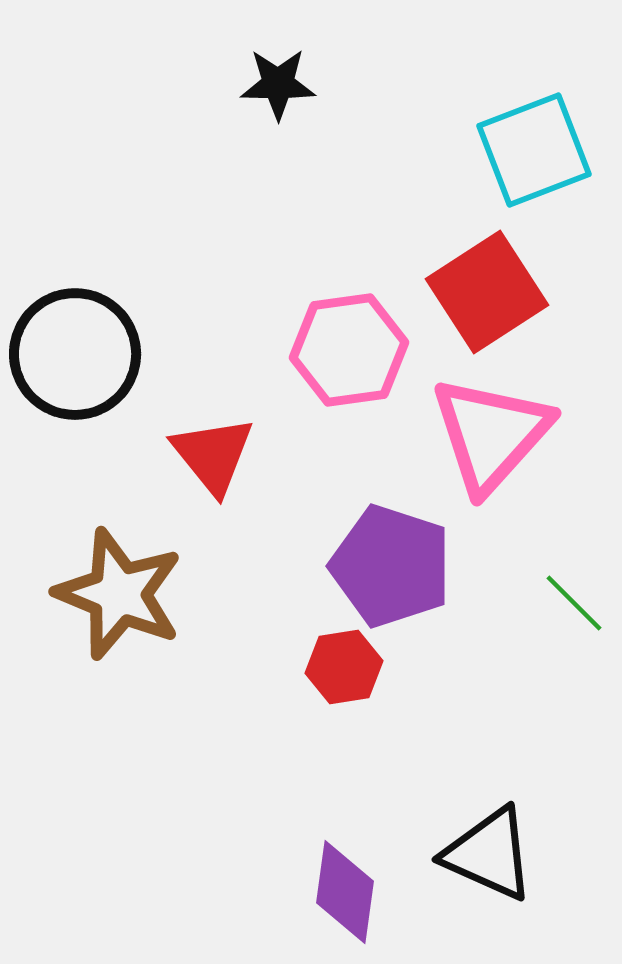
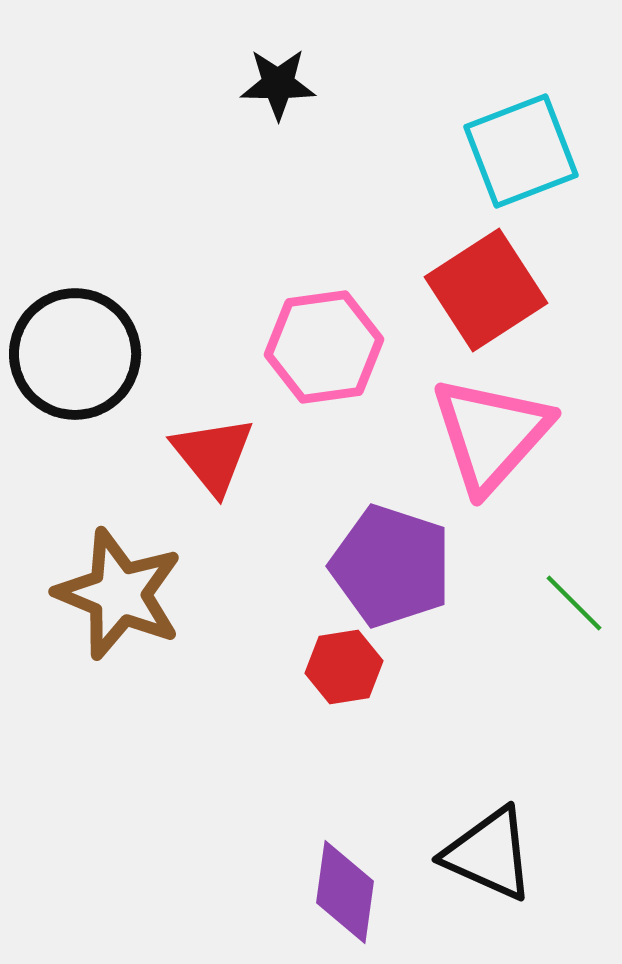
cyan square: moved 13 px left, 1 px down
red square: moved 1 px left, 2 px up
pink hexagon: moved 25 px left, 3 px up
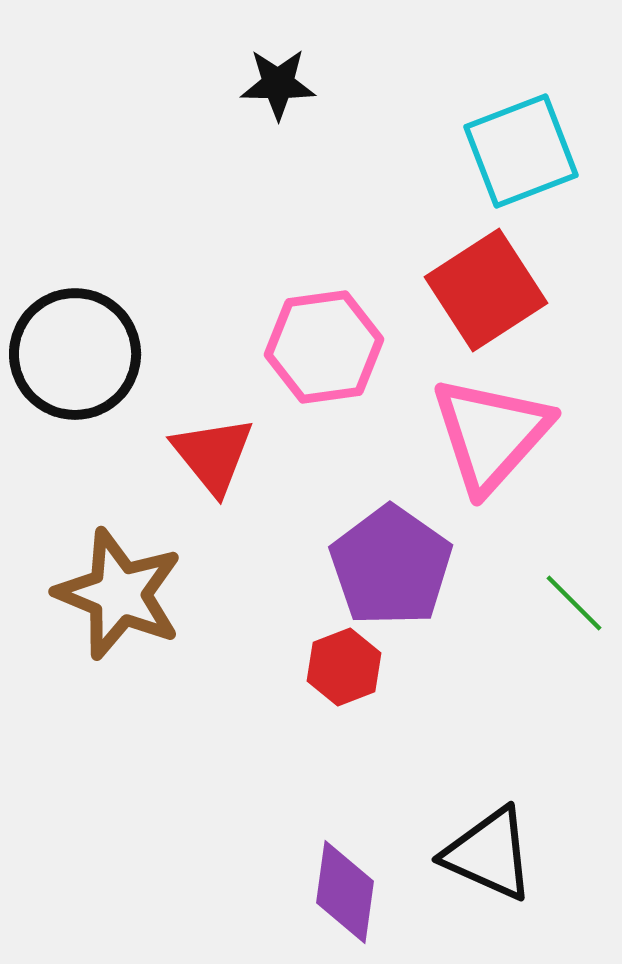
purple pentagon: rotated 17 degrees clockwise
red hexagon: rotated 12 degrees counterclockwise
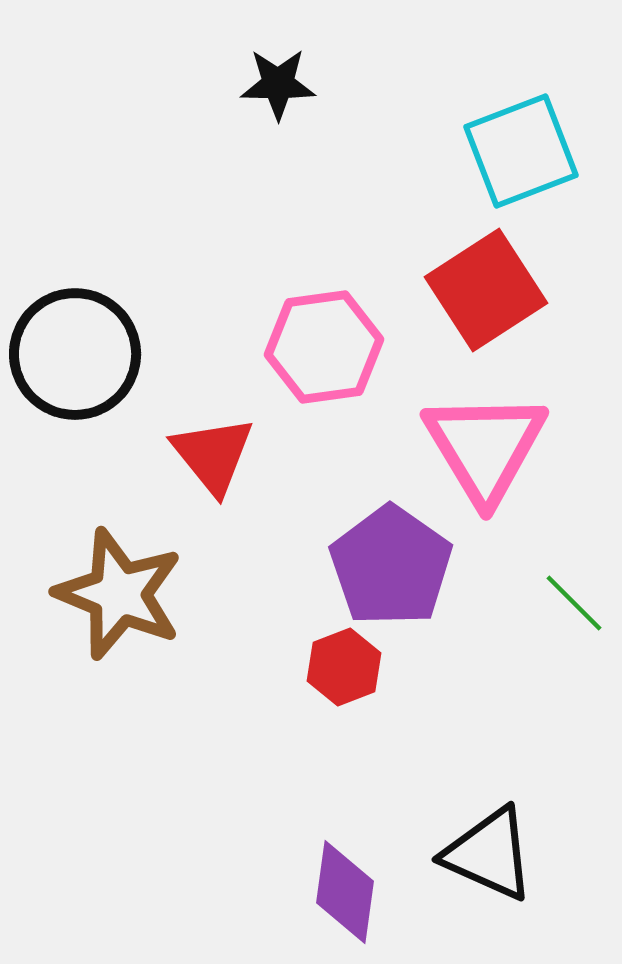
pink triangle: moved 6 px left, 13 px down; rotated 13 degrees counterclockwise
